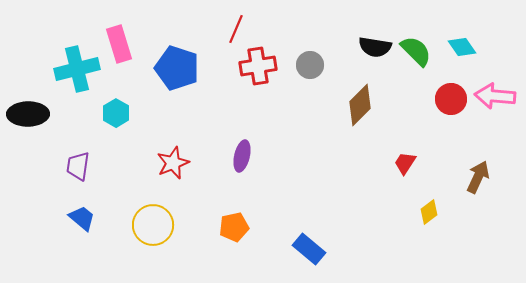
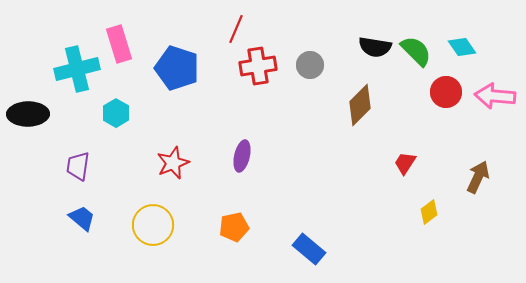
red circle: moved 5 px left, 7 px up
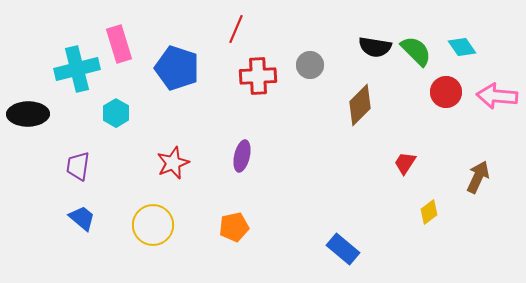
red cross: moved 10 px down; rotated 6 degrees clockwise
pink arrow: moved 2 px right
blue rectangle: moved 34 px right
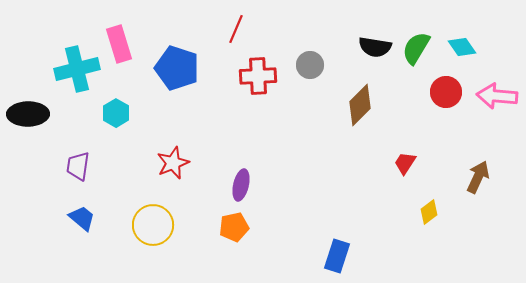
green semicircle: moved 3 px up; rotated 104 degrees counterclockwise
purple ellipse: moved 1 px left, 29 px down
blue rectangle: moved 6 px left, 7 px down; rotated 68 degrees clockwise
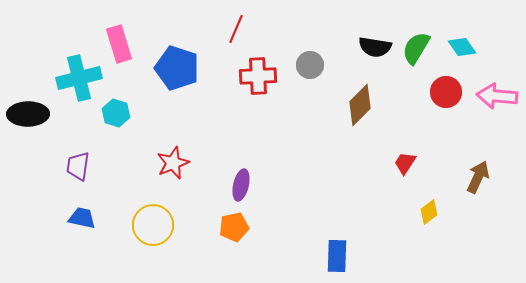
cyan cross: moved 2 px right, 9 px down
cyan hexagon: rotated 12 degrees counterclockwise
blue trapezoid: rotated 28 degrees counterclockwise
blue rectangle: rotated 16 degrees counterclockwise
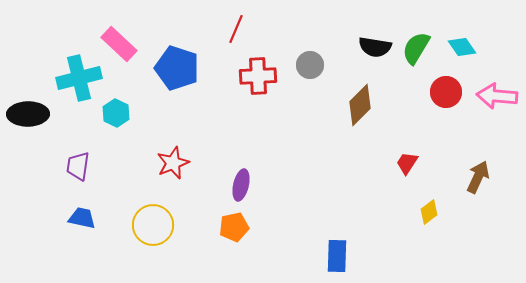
pink rectangle: rotated 30 degrees counterclockwise
cyan hexagon: rotated 8 degrees clockwise
red trapezoid: moved 2 px right
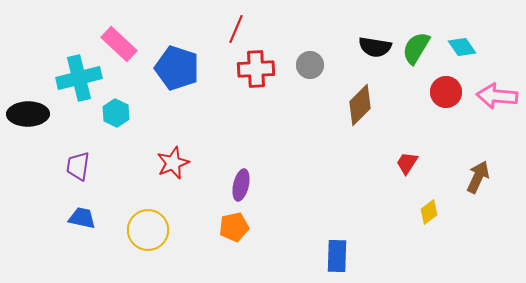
red cross: moved 2 px left, 7 px up
yellow circle: moved 5 px left, 5 px down
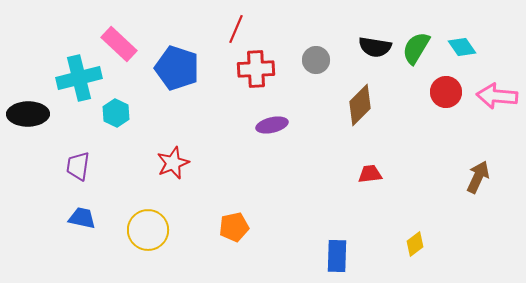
gray circle: moved 6 px right, 5 px up
red trapezoid: moved 37 px left, 11 px down; rotated 50 degrees clockwise
purple ellipse: moved 31 px right, 60 px up; rotated 64 degrees clockwise
yellow diamond: moved 14 px left, 32 px down
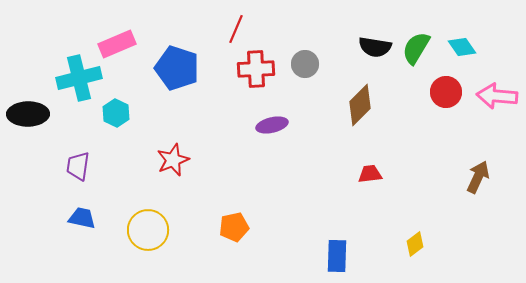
pink rectangle: moved 2 px left; rotated 66 degrees counterclockwise
gray circle: moved 11 px left, 4 px down
red star: moved 3 px up
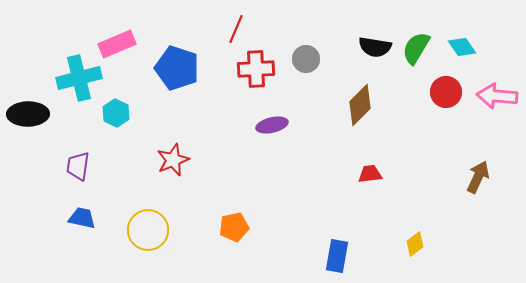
gray circle: moved 1 px right, 5 px up
blue rectangle: rotated 8 degrees clockwise
